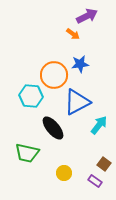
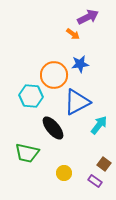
purple arrow: moved 1 px right, 1 px down
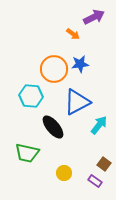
purple arrow: moved 6 px right
orange circle: moved 6 px up
black ellipse: moved 1 px up
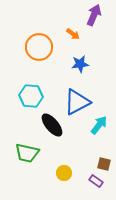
purple arrow: moved 2 px up; rotated 40 degrees counterclockwise
orange circle: moved 15 px left, 22 px up
black ellipse: moved 1 px left, 2 px up
brown square: rotated 24 degrees counterclockwise
purple rectangle: moved 1 px right
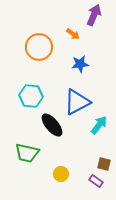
yellow circle: moved 3 px left, 1 px down
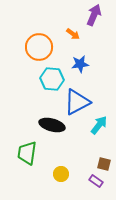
cyan hexagon: moved 21 px right, 17 px up
black ellipse: rotated 35 degrees counterclockwise
green trapezoid: rotated 85 degrees clockwise
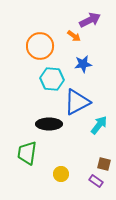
purple arrow: moved 4 px left, 5 px down; rotated 40 degrees clockwise
orange arrow: moved 1 px right, 2 px down
orange circle: moved 1 px right, 1 px up
blue star: moved 3 px right
black ellipse: moved 3 px left, 1 px up; rotated 15 degrees counterclockwise
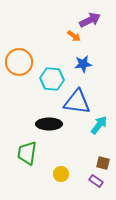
orange circle: moved 21 px left, 16 px down
blue triangle: rotated 36 degrees clockwise
brown square: moved 1 px left, 1 px up
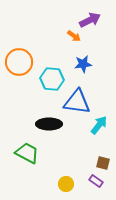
green trapezoid: rotated 110 degrees clockwise
yellow circle: moved 5 px right, 10 px down
